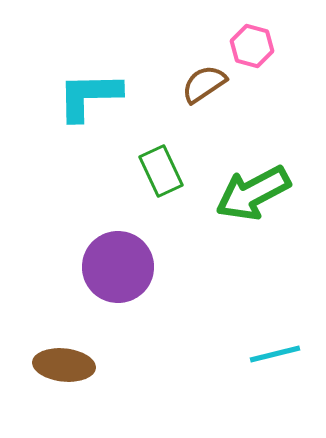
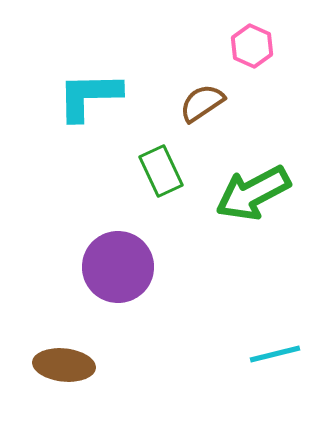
pink hexagon: rotated 9 degrees clockwise
brown semicircle: moved 2 px left, 19 px down
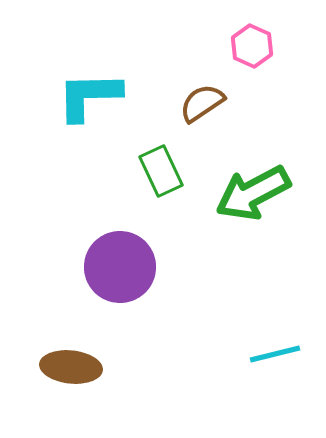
purple circle: moved 2 px right
brown ellipse: moved 7 px right, 2 px down
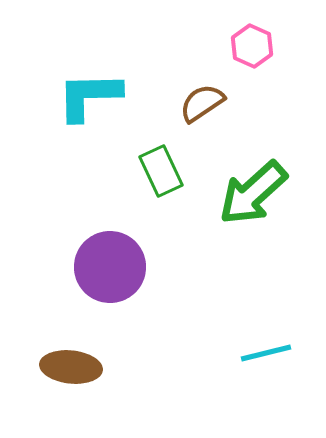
green arrow: rotated 14 degrees counterclockwise
purple circle: moved 10 px left
cyan line: moved 9 px left, 1 px up
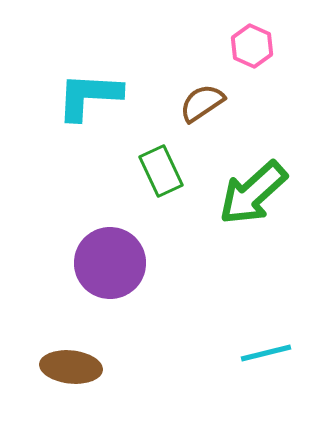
cyan L-shape: rotated 4 degrees clockwise
purple circle: moved 4 px up
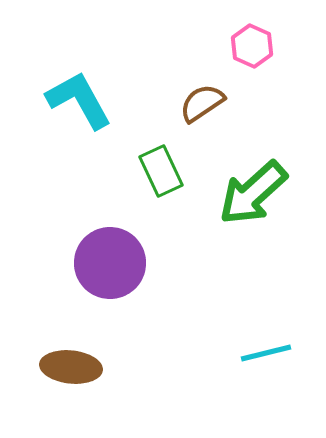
cyan L-shape: moved 10 px left, 4 px down; rotated 58 degrees clockwise
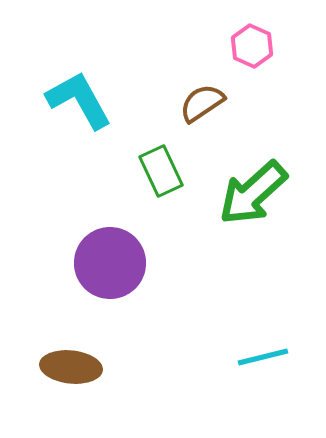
cyan line: moved 3 px left, 4 px down
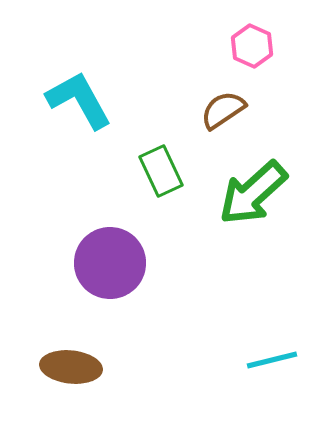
brown semicircle: moved 21 px right, 7 px down
cyan line: moved 9 px right, 3 px down
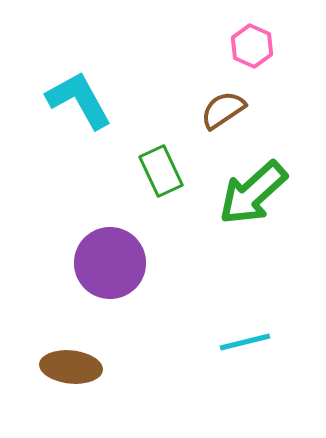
cyan line: moved 27 px left, 18 px up
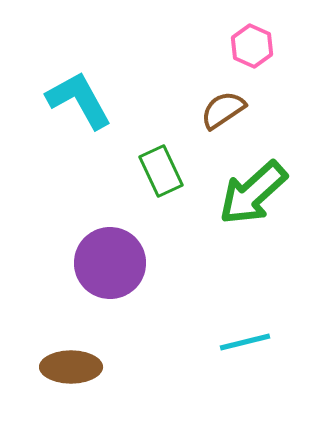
brown ellipse: rotated 6 degrees counterclockwise
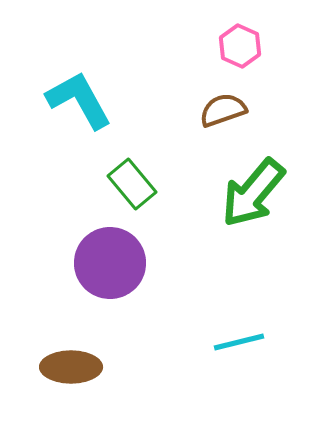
pink hexagon: moved 12 px left
brown semicircle: rotated 15 degrees clockwise
green rectangle: moved 29 px left, 13 px down; rotated 15 degrees counterclockwise
green arrow: rotated 8 degrees counterclockwise
cyan line: moved 6 px left
